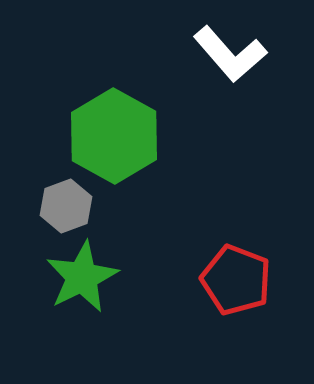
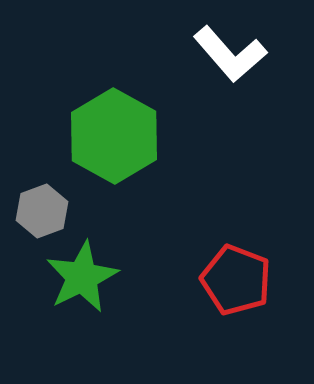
gray hexagon: moved 24 px left, 5 px down
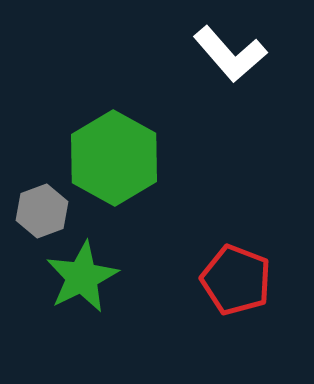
green hexagon: moved 22 px down
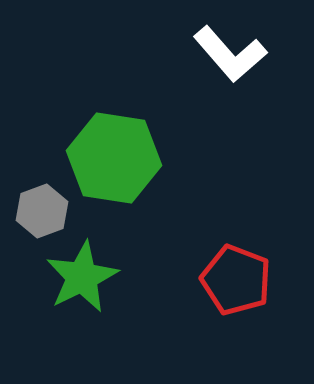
green hexagon: rotated 20 degrees counterclockwise
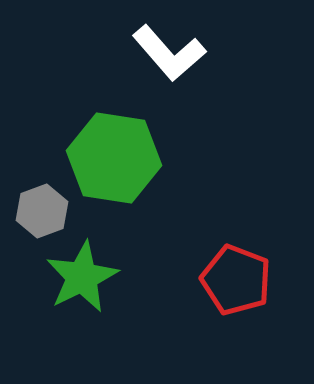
white L-shape: moved 61 px left, 1 px up
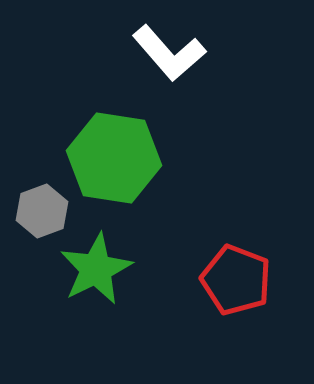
green star: moved 14 px right, 8 px up
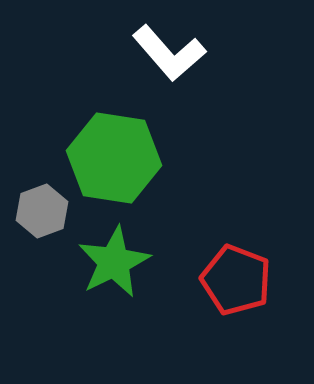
green star: moved 18 px right, 7 px up
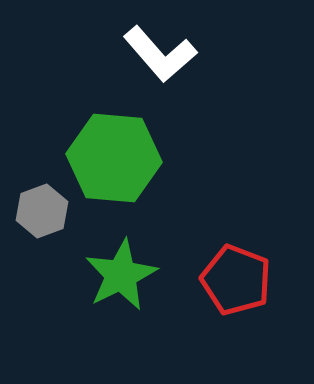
white L-shape: moved 9 px left, 1 px down
green hexagon: rotated 4 degrees counterclockwise
green star: moved 7 px right, 13 px down
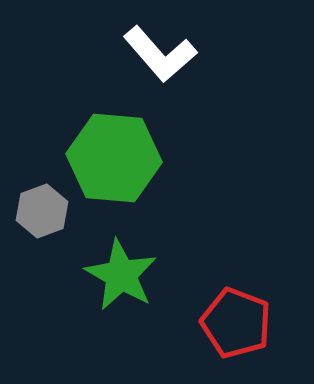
green star: rotated 16 degrees counterclockwise
red pentagon: moved 43 px down
